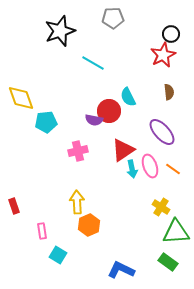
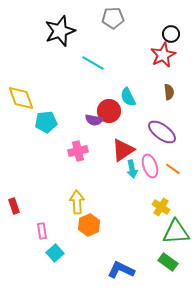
purple ellipse: rotated 12 degrees counterclockwise
cyan square: moved 3 px left, 2 px up; rotated 18 degrees clockwise
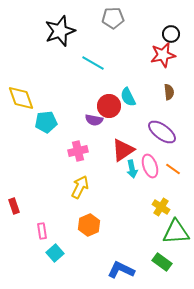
red star: rotated 15 degrees clockwise
red circle: moved 5 px up
yellow arrow: moved 3 px right, 15 px up; rotated 30 degrees clockwise
green rectangle: moved 6 px left
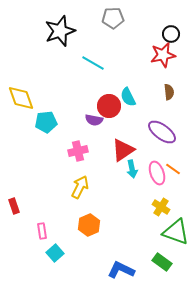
pink ellipse: moved 7 px right, 7 px down
green triangle: rotated 24 degrees clockwise
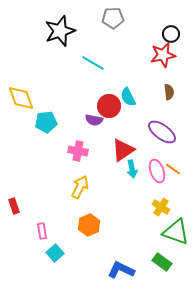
pink cross: rotated 24 degrees clockwise
pink ellipse: moved 2 px up
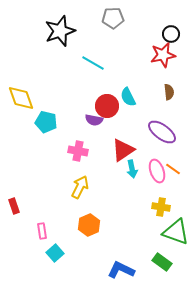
red circle: moved 2 px left
cyan pentagon: rotated 20 degrees clockwise
yellow cross: rotated 24 degrees counterclockwise
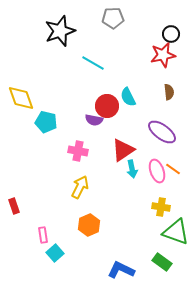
pink rectangle: moved 1 px right, 4 px down
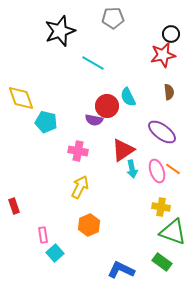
green triangle: moved 3 px left
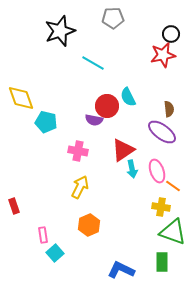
brown semicircle: moved 17 px down
orange line: moved 17 px down
green rectangle: rotated 54 degrees clockwise
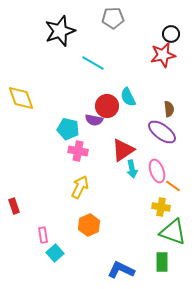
cyan pentagon: moved 22 px right, 7 px down
